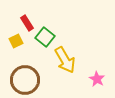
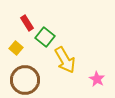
yellow square: moved 7 px down; rotated 24 degrees counterclockwise
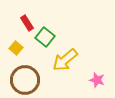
yellow arrow: rotated 80 degrees clockwise
pink star: moved 1 px down; rotated 14 degrees counterclockwise
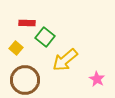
red rectangle: rotated 56 degrees counterclockwise
pink star: moved 1 px up; rotated 14 degrees clockwise
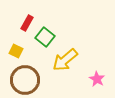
red rectangle: rotated 63 degrees counterclockwise
yellow square: moved 3 px down; rotated 16 degrees counterclockwise
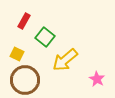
red rectangle: moved 3 px left, 2 px up
yellow square: moved 1 px right, 3 px down
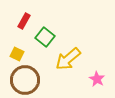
yellow arrow: moved 3 px right, 1 px up
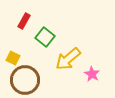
yellow square: moved 4 px left, 4 px down
pink star: moved 5 px left, 5 px up
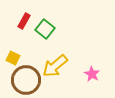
green square: moved 8 px up
yellow arrow: moved 13 px left, 7 px down
brown circle: moved 1 px right
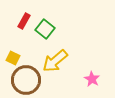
yellow arrow: moved 5 px up
pink star: moved 5 px down
